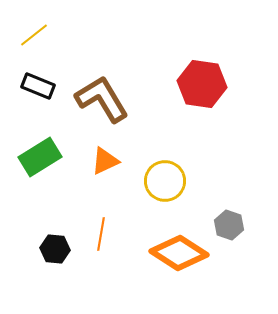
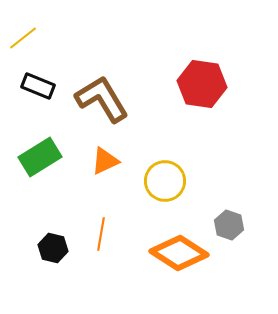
yellow line: moved 11 px left, 3 px down
black hexagon: moved 2 px left, 1 px up; rotated 8 degrees clockwise
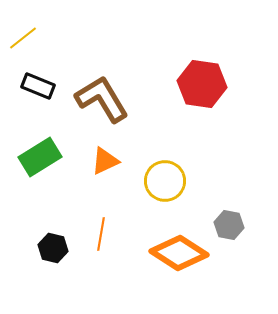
gray hexagon: rotated 8 degrees counterclockwise
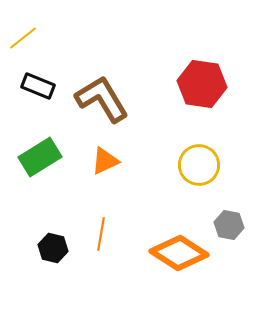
yellow circle: moved 34 px right, 16 px up
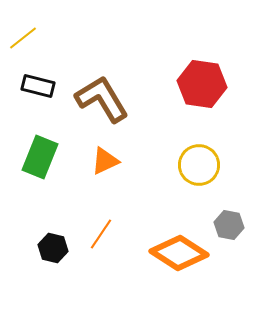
black rectangle: rotated 8 degrees counterclockwise
green rectangle: rotated 36 degrees counterclockwise
orange line: rotated 24 degrees clockwise
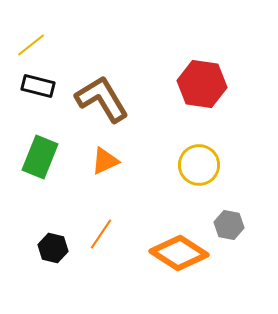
yellow line: moved 8 px right, 7 px down
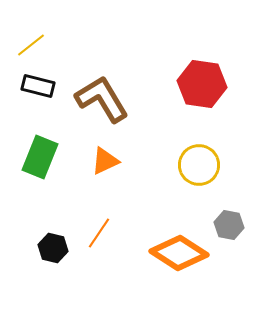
orange line: moved 2 px left, 1 px up
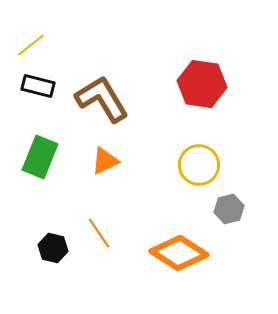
gray hexagon: moved 16 px up; rotated 24 degrees counterclockwise
orange line: rotated 68 degrees counterclockwise
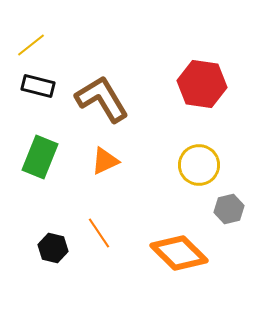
orange diamond: rotated 12 degrees clockwise
